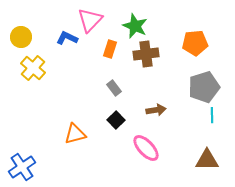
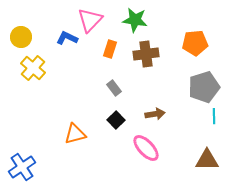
green star: moved 6 px up; rotated 15 degrees counterclockwise
brown arrow: moved 1 px left, 4 px down
cyan line: moved 2 px right, 1 px down
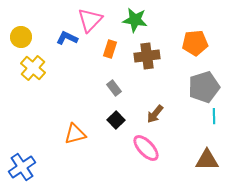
brown cross: moved 1 px right, 2 px down
brown arrow: rotated 138 degrees clockwise
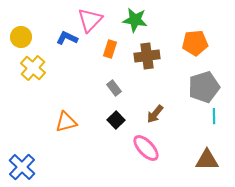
orange triangle: moved 9 px left, 12 px up
blue cross: rotated 12 degrees counterclockwise
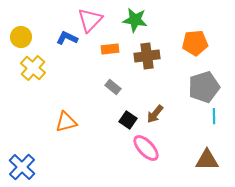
orange rectangle: rotated 66 degrees clockwise
gray rectangle: moved 1 px left, 1 px up; rotated 14 degrees counterclockwise
black square: moved 12 px right; rotated 12 degrees counterclockwise
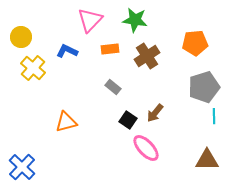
blue L-shape: moved 13 px down
brown cross: rotated 25 degrees counterclockwise
brown arrow: moved 1 px up
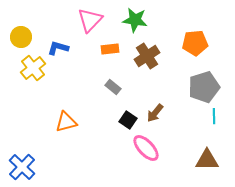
blue L-shape: moved 9 px left, 3 px up; rotated 10 degrees counterclockwise
yellow cross: rotated 10 degrees clockwise
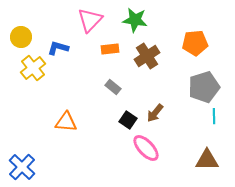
orange triangle: rotated 20 degrees clockwise
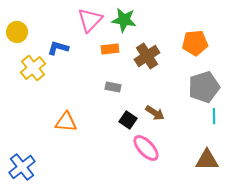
green star: moved 11 px left
yellow circle: moved 4 px left, 5 px up
gray rectangle: rotated 28 degrees counterclockwise
brown arrow: rotated 96 degrees counterclockwise
blue cross: rotated 8 degrees clockwise
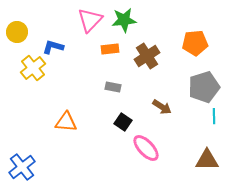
green star: rotated 15 degrees counterclockwise
blue L-shape: moved 5 px left, 1 px up
brown arrow: moved 7 px right, 6 px up
black square: moved 5 px left, 2 px down
